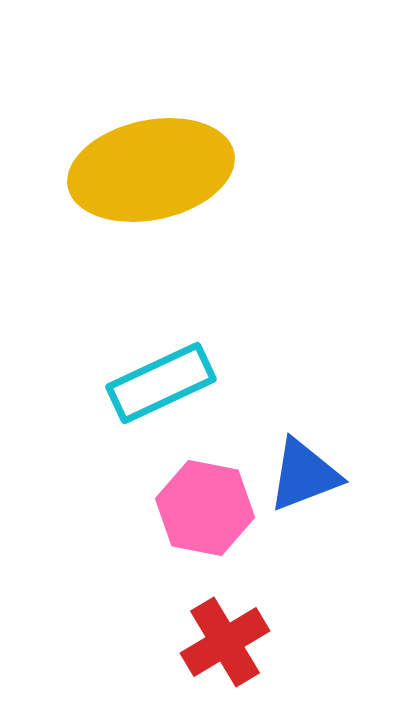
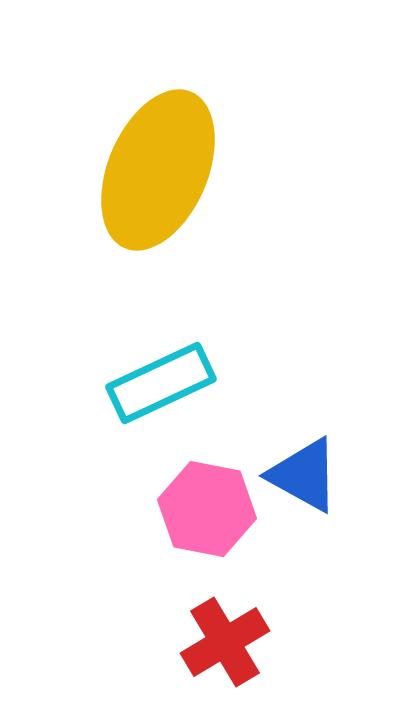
yellow ellipse: moved 7 px right; rotated 55 degrees counterclockwise
blue triangle: rotated 50 degrees clockwise
pink hexagon: moved 2 px right, 1 px down
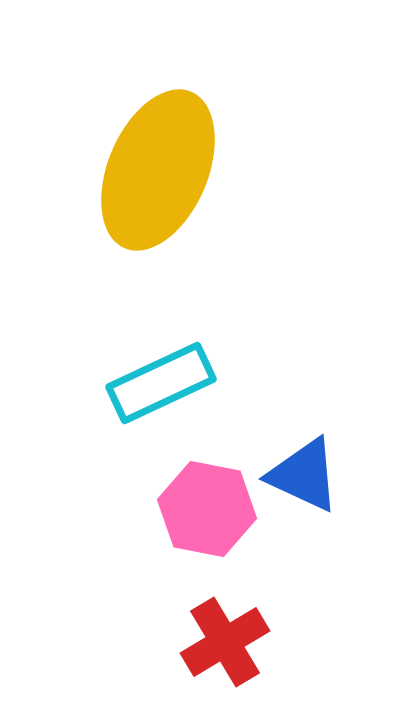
blue triangle: rotated 4 degrees counterclockwise
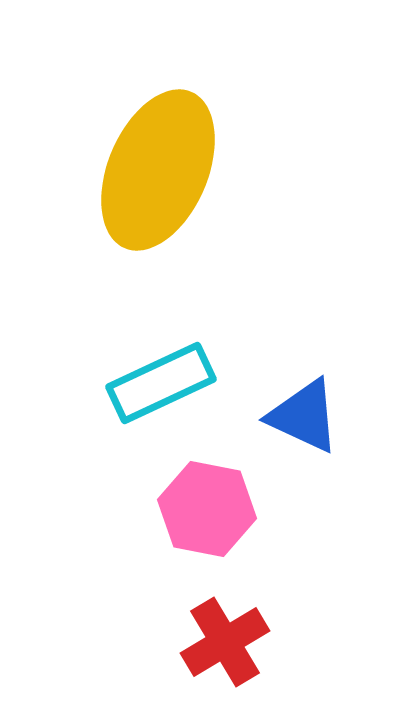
blue triangle: moved 59 px up
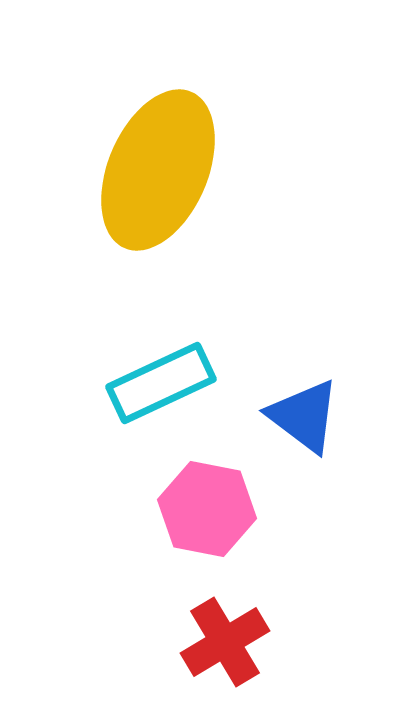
blue triangle: rotated 12 degrees clockwise
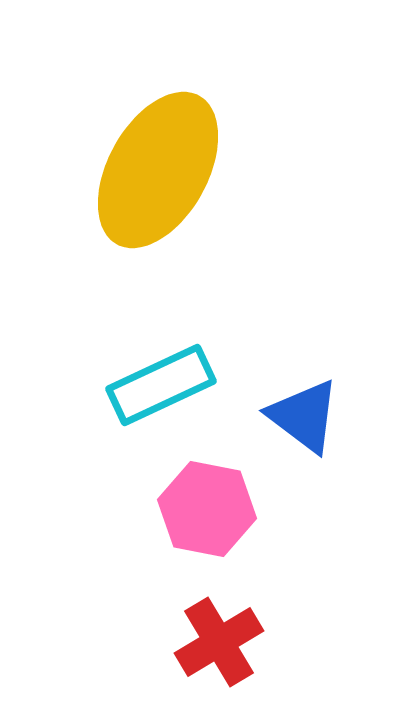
yellow ellipse: rotated 6 degrees clockwise
cyan rectangle: moved 2 px down
red cross: moved 6 px left
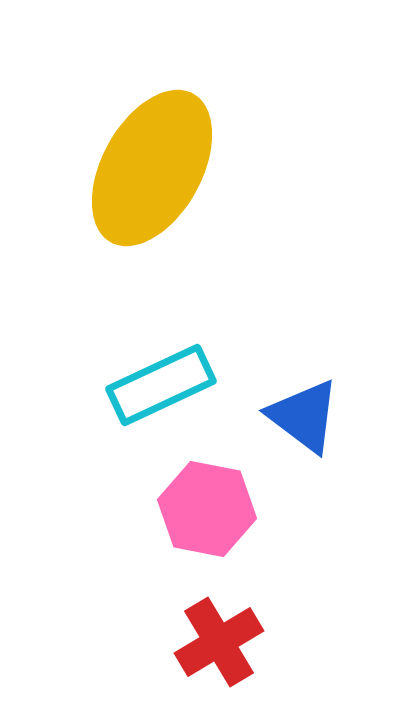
yellow ellipse: moved 6 px left, 2 px up
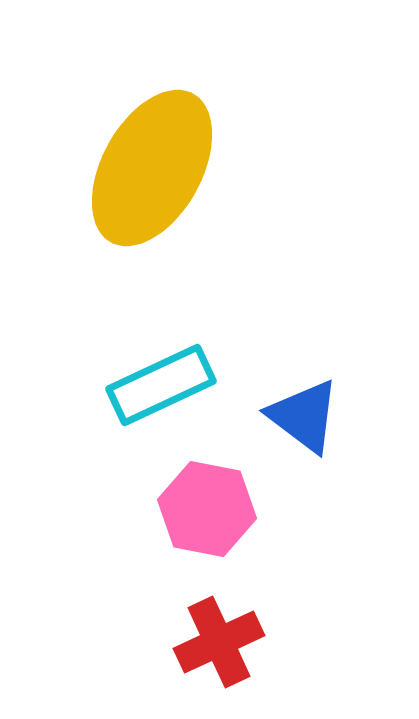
red cross: rotated 6 degrees clockwise
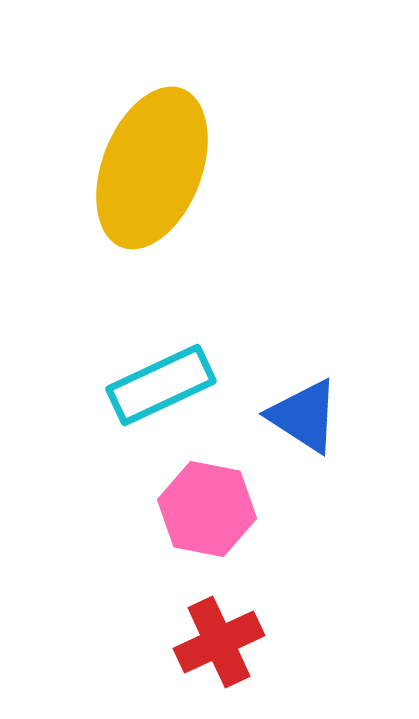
yellow ellipse: rotated 8 degrees counterclockwise
blue triangle: rotated 4 degrees counterclockwise
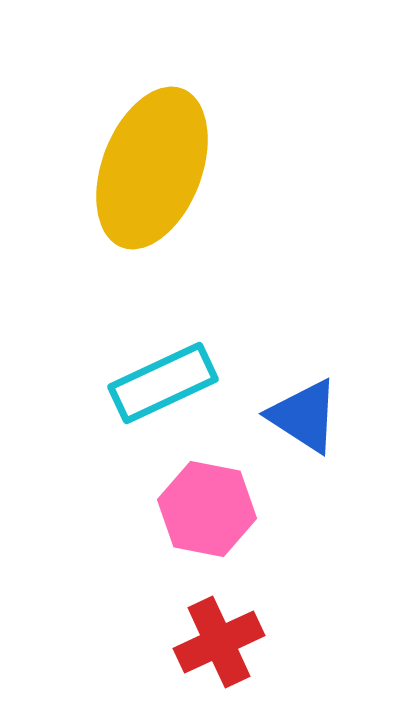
cyan rectangle: moved 2 px right, 2 px up
